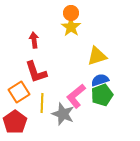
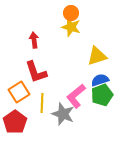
yellow star: rotated 18 degrees counterclockwise
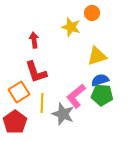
orange circle: moved 21 px right
green pentagon: rotated 25 degrees clockwise
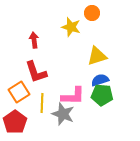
pink L-shape: moved 3 px left; rotated 140 degrees counterclockwise
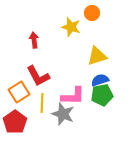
red L-shape: moved 2 px right, 4 px down; rotated 10 degrees counterclockwise
green pentagon: rotated 15 degrees counterclockwise
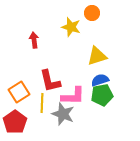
red L-shape: moved 12 px right, 5 px down; rotated 15 degrees clockwise
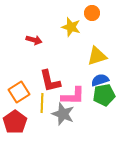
red arrow: rotated 112 degrees clockwise
green pentagon: moved 2 px right
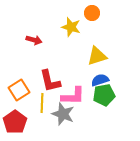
orange square: moved 2 px up
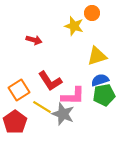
yellow star: moved 3 px right, 1 px up
red L-shape: rotated 20 degrees counterclockwise
yellow line: moved 4 px down; rotated 60 degrees counterclockwise
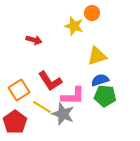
green pentagon: moved 1 px right, 1 px down; rotated 15 degrees clockwise
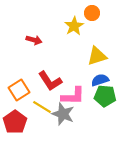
yellow star: rotated 24 degrees clockwise
